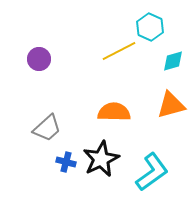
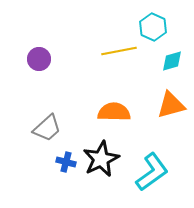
cyan hexagon: moved 3 px right
yellow line: rotated 16 degrees clockwise
cyan diamond: moved 1 px left
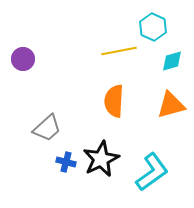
purple circle: moved 16 px left
orange semicircle: moved 11 px up; rotated 88 degrees counterclockwise
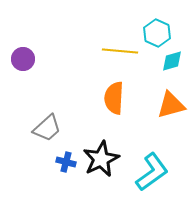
cyan hexagon: moved 4 px right, 6 px down
yellow line: moved 1 px right; rotated 16 degrees clockwise
orange semicircle: moved 3 px up
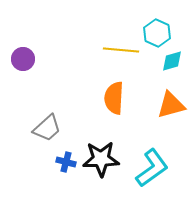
yellow line: moved 1 px right, 1 px up
black star: rotated 24 degrees clockwise
cyan L-shape: moved 4 px up
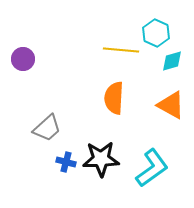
cyan hexagon: moved 1 px left
orange triangle: rotated 44 degrees clockwise
